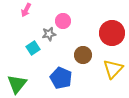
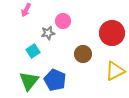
gray star: moved 1 px left, 1 px up
cyan square: moved 3 px down
brown circle: moved 1 px up
yellow triangle: moved 2 px right, 2 px down; rotated 20 degrees clockwise
blue pentagon: moved 6 px left, 2 px down
green triangle: moved 12 px right, 3 px up
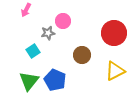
red circle: moved 2 px right
brown circle: moved 1 px left, 1 px down
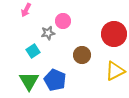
red circle: moved 1 px down
green triangle: rotated 10 degrees counterclockwise
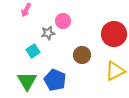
green triangle: moved 2 px left
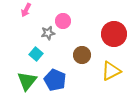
cyan square: moved 3 px right, 3 px down; rotated 16 degrees counterclockwise
yellow triangle: moved 4 px left
green triangle: rotated 10 degrees clockwise
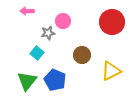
pink arrow: moved 1 px right, 1 px down; rotated 64 degrees clockwise
red circle: moved 2 px left, 12 px up
cyan square: moved 1 px right, 1 px up
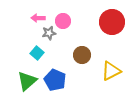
pink arrow: moved 11 px right, 7 px down
gray star: moved 1 px right
green triangle: rotated 10 degrees clockwise
